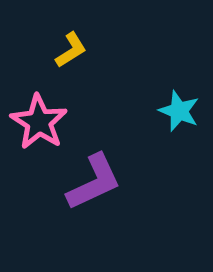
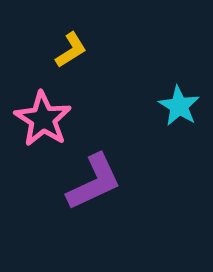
cyan star: moved 5 px up; rotated 9 degrees clockwise
pink star: moved 4 px right, 3 px up
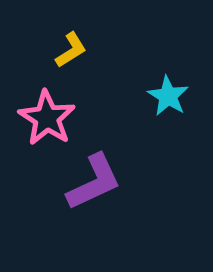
cyan star: moved 11 px left, 10 px up
pink star: moved 4 px right, 1 px up
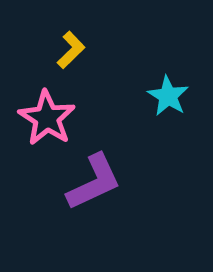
yellow L-shape: rotated 12 degrees counterclockwise
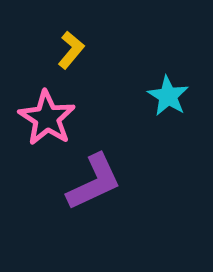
yellow L-shape: rotated 6 degrees counterclockwise
